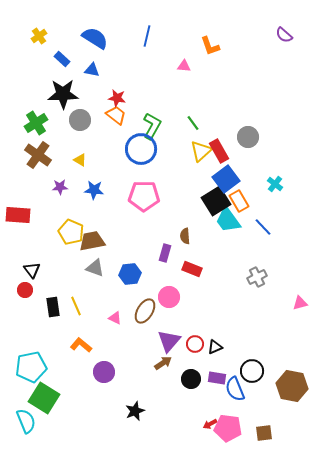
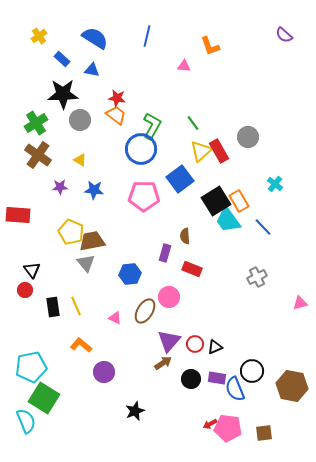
blue square at (226, 179): moved 46 px left
gray triangle at (95, 268): moved 9 px left, 5 px up; rotated 30 degrees clockwise
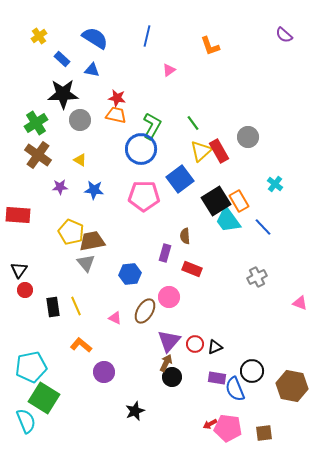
pink triangle at (184, 66): moved 15 px left, 4 px down; rotated 40 degrees counterclockwise
orange trapezoid at (116, 115): rotated 25 degrees counterclockwise
black triangle at (32, 270): moved 13 px left; rotated 12 degrees clockwise
pink triangle at (300, 303): rotated 35 degrees clockwise
brown arrow at (163, 363): moved 3 px right; rotated 30 degrees counterclockwise
black circle at (191, 379): moved 19 px left, 2 px up
